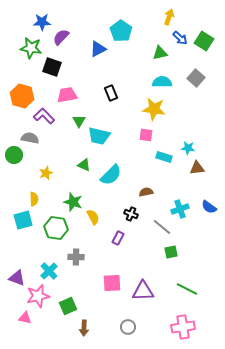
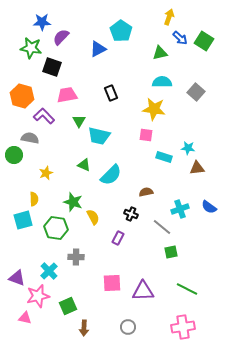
gray square at (196, 78): moved 14 px down
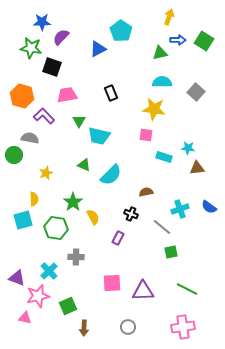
blue arrow at (180, 38): moved 2 px left, 2 px down; rotated 42 degrees counterclockwise
green star at (73, 202): rotated 18 degrees clockwise
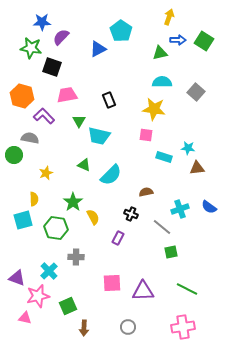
black rectangle at (111, 93): moved 2 px left, 7 px down
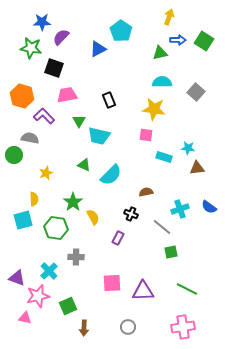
black square at (52, 67): moved 2 px right, 1 px down
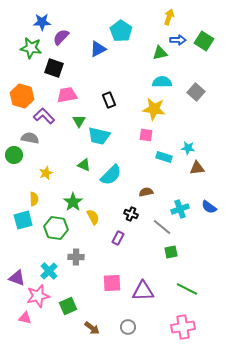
brown arrow at (84, 328): moved 8 px right; rotated 56 degrees counterclockwise
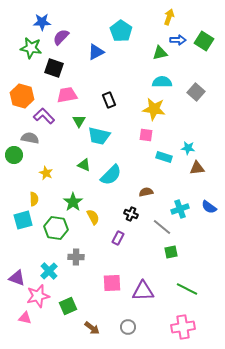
blue triangle at (98, 49): moved 2 px left, 3 px down
yellow star at (46, 173): rotated 24 degrees counterclockwise
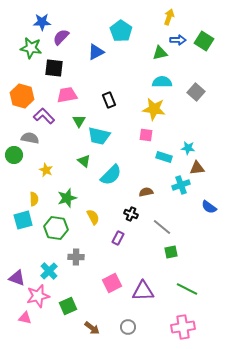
black square at (54, 68): rotated 12 degrees counterclockwise
green triangle at (84, 165): moved 4 px up; rotated 16 degrees clockwise
yellow star at (46, 173): moved 3 px up
green star at (73, 202): moved 6 px left, 4 px up; rotated 18 degrees clockwise
cyan cross at (180, 209): moved 1 px right, 24 px up
pink square at (112, 283): rotated 24 degrees counterclockwise
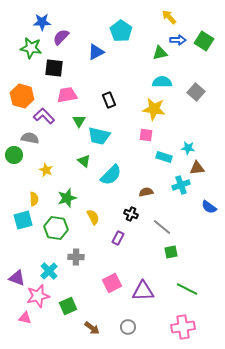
yellow arrow at (169, 17): rotated 63 degrees counterclockwise
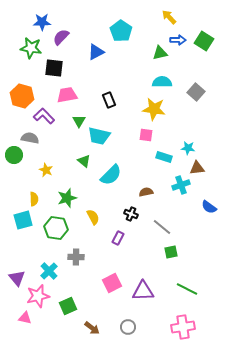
purple triangle at (17, 278): rotated 30 degrees clockwise
